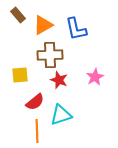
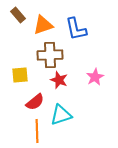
orange triangle: rotated 10 degrees clockwise
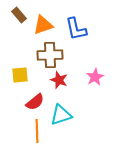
brown rectangle: moved 1 px right
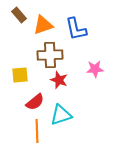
pink star: moved 8 px up; rotated 24 degrees clockwise
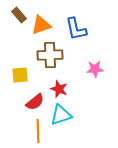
orange triangle: moved 2 px left
red star: moved 9 px down
orange line: moved 1 px right
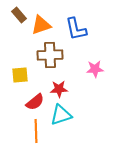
red star: rotated 24 degrees counterclockwise
orange line: moved 2 px left
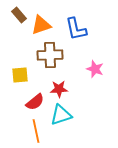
pink star: rotated 24 degrees clockwise
orange line: rotated 10 degrees counterclockwise
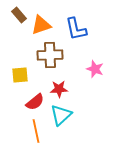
cyan triangle: rotated 25 degrees counterclockwise
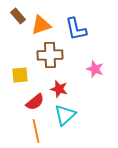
brown rectangle: moved 1 px left, 1 px down
red star: rotated 18 degrees clockwise
cyan triangle: moved 4 px right
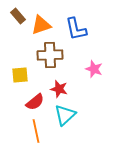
pink star: moved 1 px left
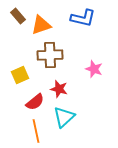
blue L-shape: moved 7 px right, 11 px up; rotated 65 degrees counterclockwise
yellow square: rotated 18 degrees counterclockwise
cyan triangle: moved 1 px left, 2 px down
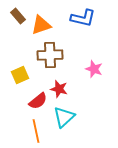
red semicircle: moved 3 px right, 1 px up
